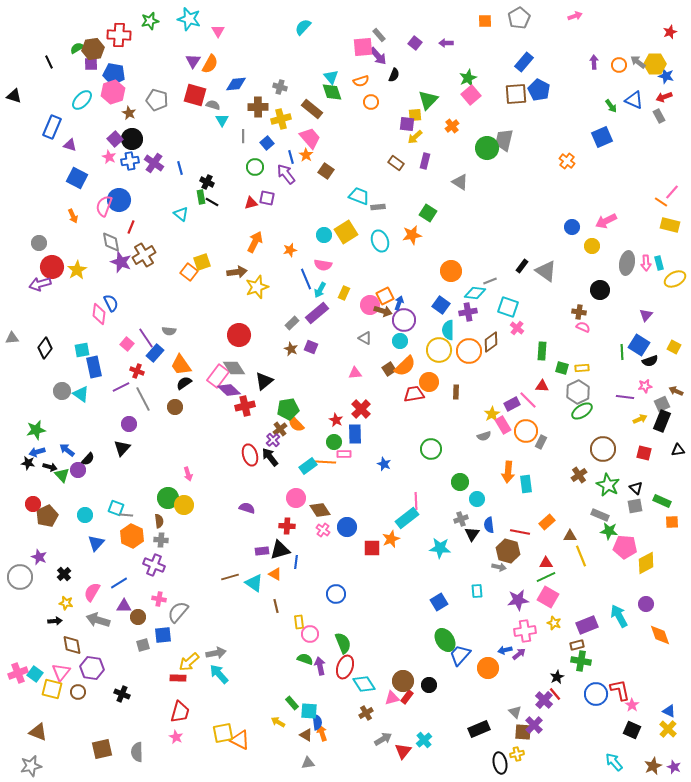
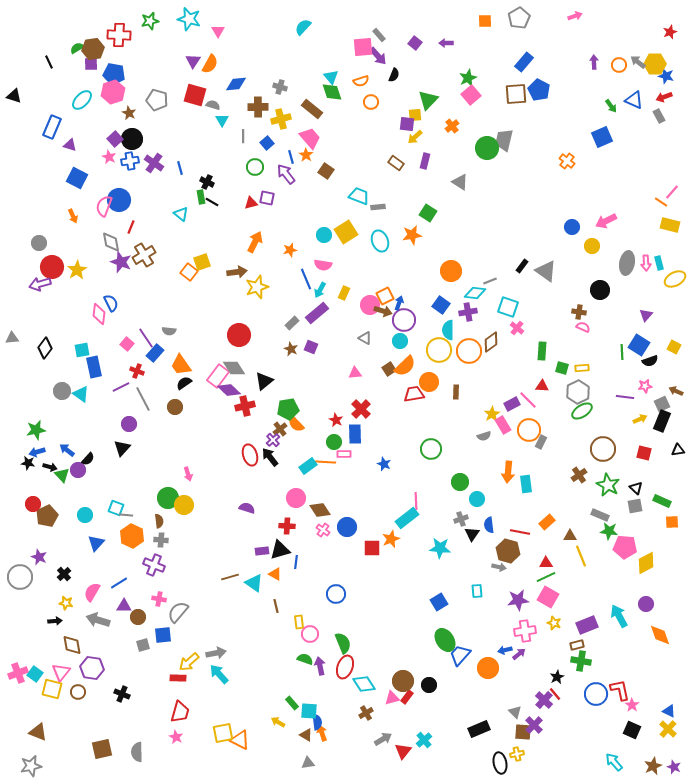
orange circle at (526, 431): moved 3 px right, 1 px up
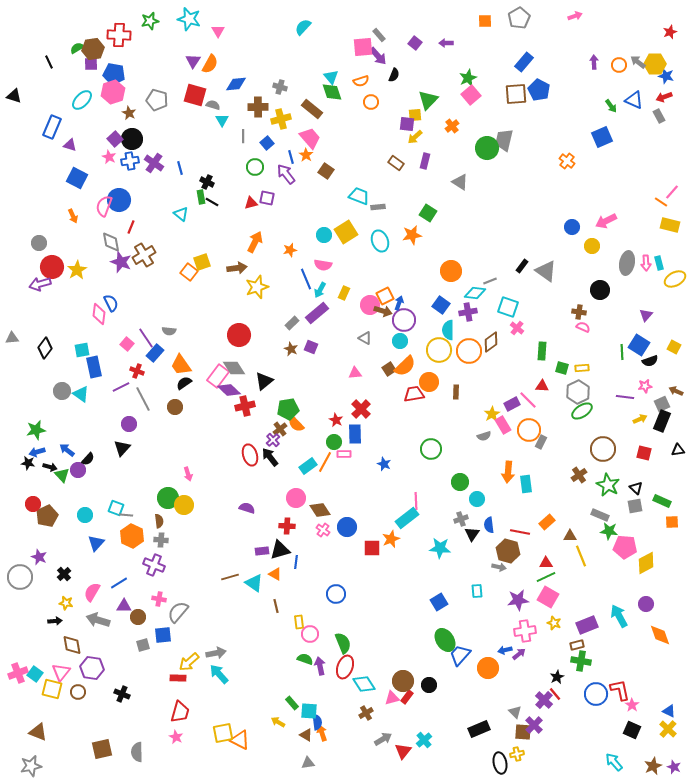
brown arrow at (237, 272): moved 4 px up
orange line at (325, 462): rotated 65 degrees counterclockwise
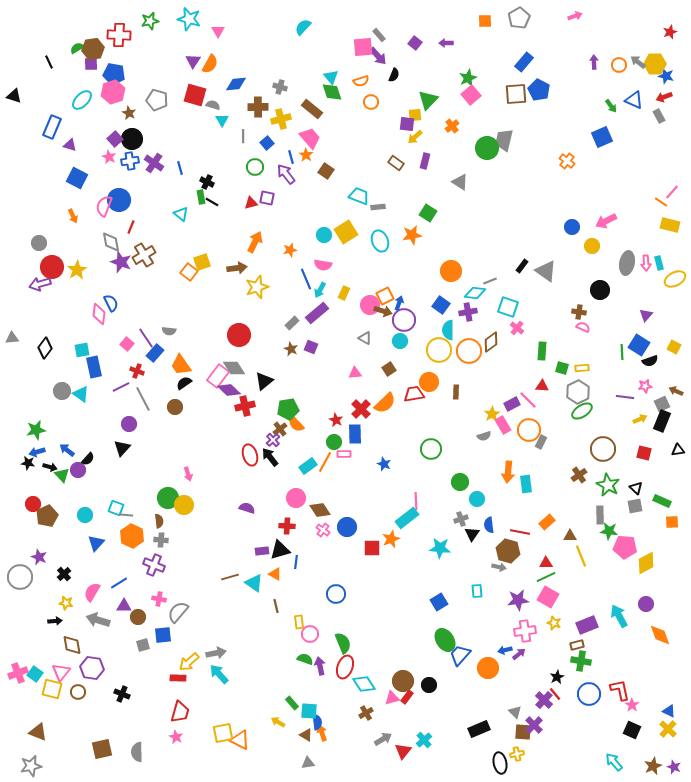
orange semicircle at (405, 366): moved 20 px left, 37 px down
gray rectangle at (600, 515): rotated 66 degrees clockwise
blue circle at (596, 694): moved 7 px left
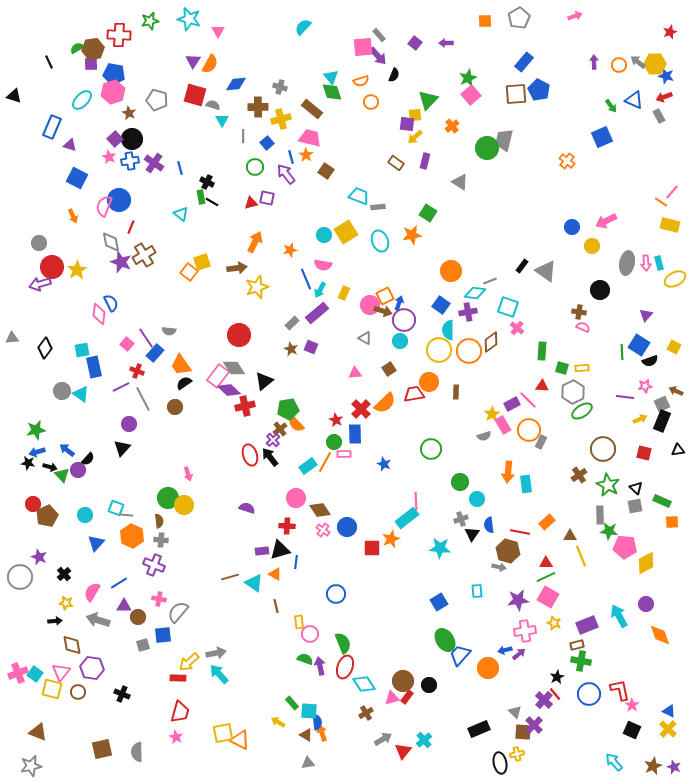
pink trapezoid at (310, 138): rotated 35 degrees counterclockwise
gray hexagon at (578, 392): moved 5 px left
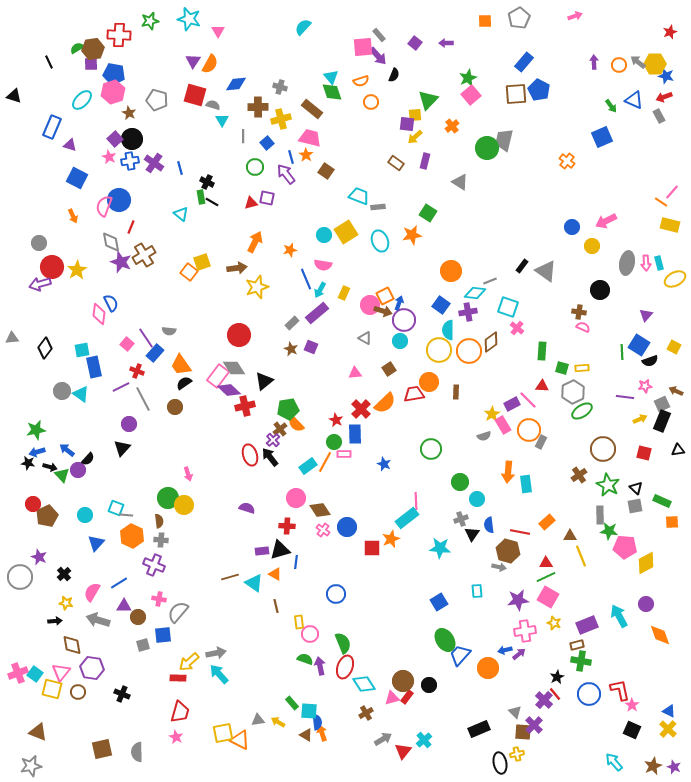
gray triangle at (308, 763): moved 50 px left, 43 px up
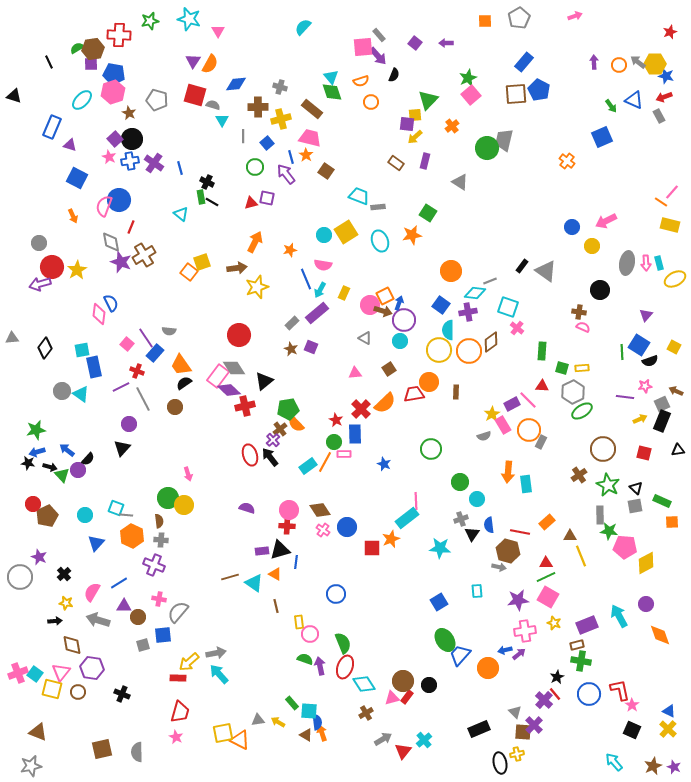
pink circle at (296, 498): moved 7 px left, 12 px down
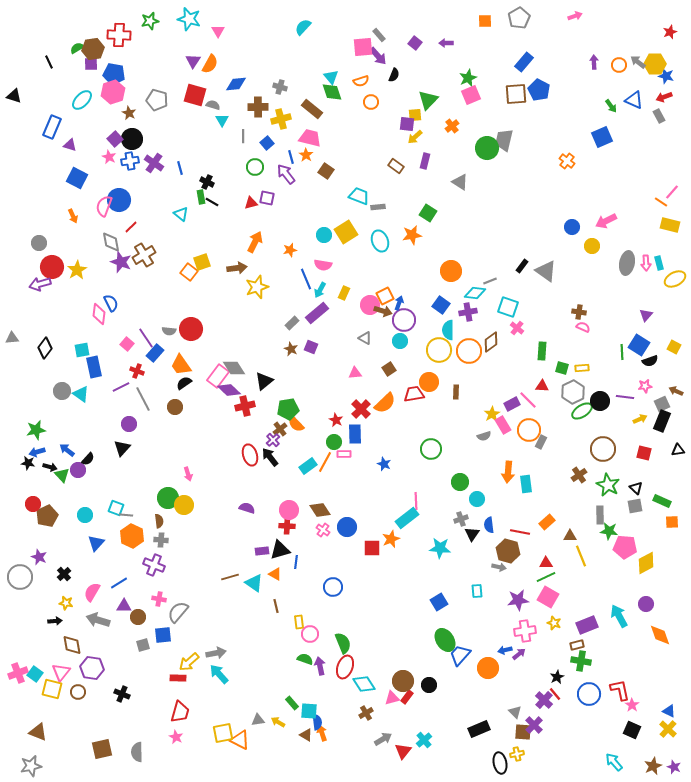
pink square at (471, 95): rotated 18 degrees clockwise
brown rectangle at (396, 163): moved 3 px down
red line at (131, 227): rotated 24 degrees clockwise
black circle at (600, 290): moved 111 px down
red circle at (239, 335): moved 48 px left, 6 px up
blue circle at (336, 594): moved 3 px left, 7 px up
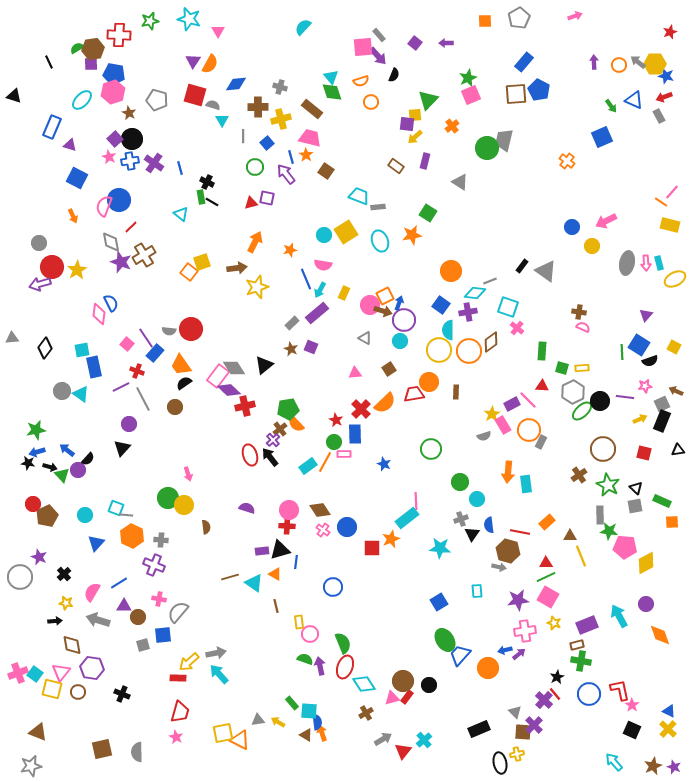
black triangle at (264, 381): moved 16 px up
green ellipse at (582, 411): rotated 10 degrees counterclockwise
brown semicircle at (159, 521): moved 47 px right, 6 px down
